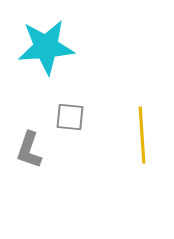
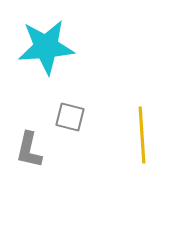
gray square: rotated 8 degrees clockwise
gray L-shape: rotated 6 degrees counterclockwise
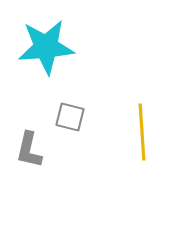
yellow line: moved 3 px up
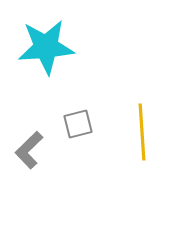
gray square: moved 8 px right, 7 px down; rotated 28 degrees counterclockwise
gray L-shape: rotated 33 degrees clockwise
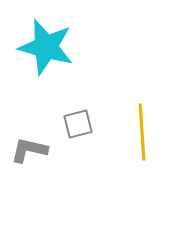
cyan star: rotated 20 degrees clockwise
gray L-shape: rotated 57 degrees clockwise
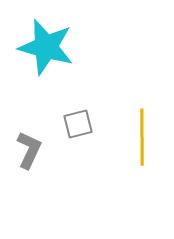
yellow line: moved 5 px down; rotated 4 degrees clockwise
gray L-shape: rotated 102 degrees clockwise
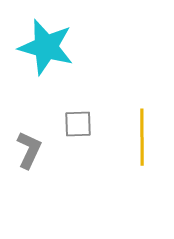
gray square: rotated 12 degrees clockwise
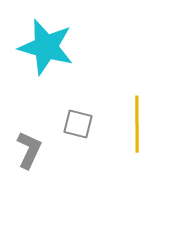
gray square: rotated 16 degrees clockwise
yellow line: moved 5 px left, 13 px up
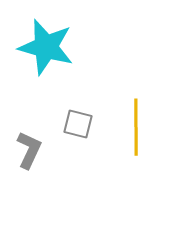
yellow line: moved 1 px left, 3 px down
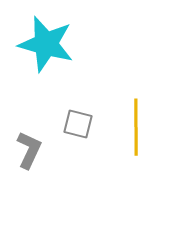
cyan star: moved 3 px up
